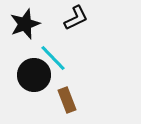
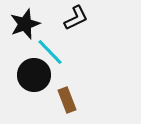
cyan line: moved 3 px left, 6 px up
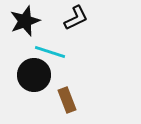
black star: moved 3 px up
cyan line: rotated 28 degrees counterclockwise
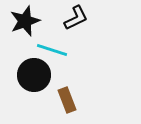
cyan line: moved 2 px right, 2 px up
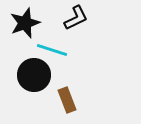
black star: moved 2 px down
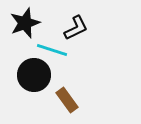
black L-shape: moved 10 px down
brown rectangle: rotated 15 degrees counterclockwise
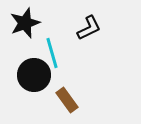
black L-shape: moved 13 px right
cyan line: moved 3 px down; rotated 56 degrees clockwise
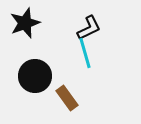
cyan line: moved 33 px right
black circle: moved 1 px right, 1 px down
brown rectangle: moved 2 px up
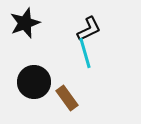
black L-shape: moved 1 px down
black circle: moved 1 px left, 6 px down
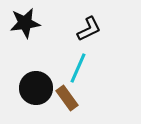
black star: rotated 12 degrees clockwise
cyan line: moved 7 px left, 15 px down; rotated 40 degrees clockwise
black circle: moved 2 px right, 6 px down
